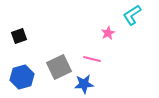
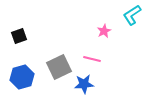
pink star: moved 4 px left, 2 px up
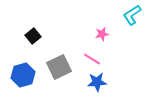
pink star: moved 2 px left, 3 px down; rotated 16 degrees clockwise
black square: moved 14 px right; rotated 21 degrees counterclockwise
pink line: rotated 18 degrees clockwise
blue hexagon: moved 1 px right, 2 px up
blue star: moved 13 px right, 2 px up
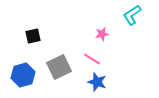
black square: rotated 28 degrees clockwise
blue star: rotated 24 degrees clockwise
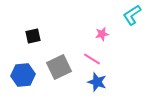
blue hexagon: rotated 10 degrees clockwise
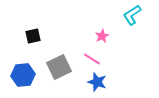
pink star: moved 2 px down; rotated 16 degrees counterclockwise
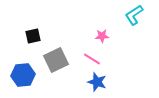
cyan L-shape: moved 2 px right
pink star: rotated 24 degrees clockwise
gray square: moved 3 px left, 7 px up
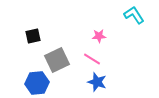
cyan L-shape: rotated 90 degrees clockwise
pink star: moved 3 px left
gray square: moved 1 px right
blue hexagon: moved 14 px right, 8 px down
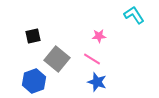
gray square: moved 1 px up; rotated 25 degrees counterclockwise
blue hexagon: moved 3 px left, 2 px up; rotated 15 degrees counterclockwise
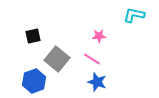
cyan L-shape: rotated 45 degrees counterclockwise
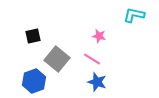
pink star: rotated 16 degrees clockwise
